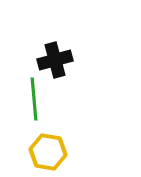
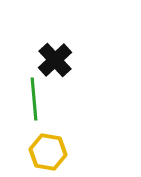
black cross: rotated 28 degrees counterclockwise
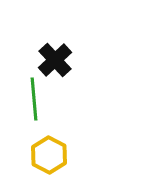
yellow hexagon: moved 1 px right, 3 px down; rotated 18 degrees clockwise
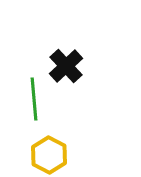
black cross: moved 11 px right, 6 px down
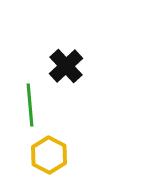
green line: moved 4 px left, 6 px down
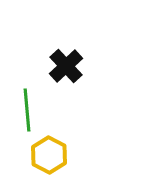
green line: moved 3 px left, 5 px down
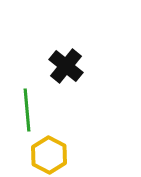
black cross: rotated 8 degrees counterclockwise
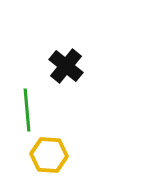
yellow hexagon: rotated 24 degrees counterclockwise
